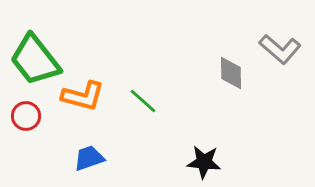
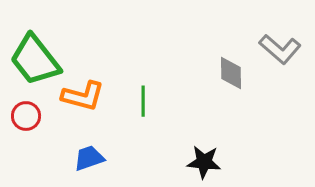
green line: rotated 48 degrees clockwise
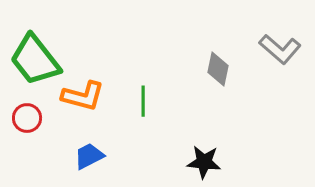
gray diamond: moved 13 px left, 4 px up; rotated 12 degrees clockwise
red circle: moved 1 px right, 2 px down
blue trapezoid: moved 2 px up; rotated 8 degrees counterclockwise
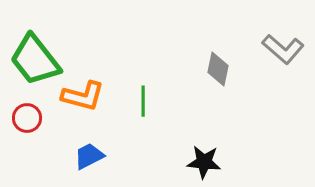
gray L-shape: moved 3 px right
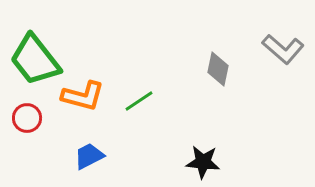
green line: moved 4 px left; rotated 56 degrees clockwise
black star: moved 1 px left
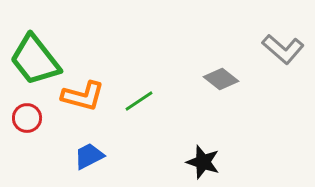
gray diamond: moved 3 px right, 10 px down; rotated 64 degrees counterclockwise
black star: rotated 12 degrees clockwise
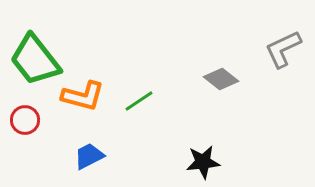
gray L-shape: rotated 114 degrees clockwise
red circle: moved 2 px left, 2 px down
black star: rotated 24 degrees counterclockwise
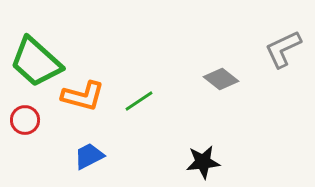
green trapezoid: moved 1 px right, 2 px down; rotated 10 degrees counterclockwise
